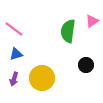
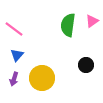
green semicircle: moved 6 px up
blue triangle: moved 1 px right, 1 px down; rotated 32 degrees counterclockwise
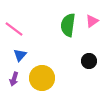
blue triangle: moved 3 px right
black circle: moved 3 px right, 4 px up
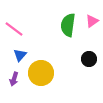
black circle: moved 2 px up
yellow circle: moved 1 px left, 5 px up
